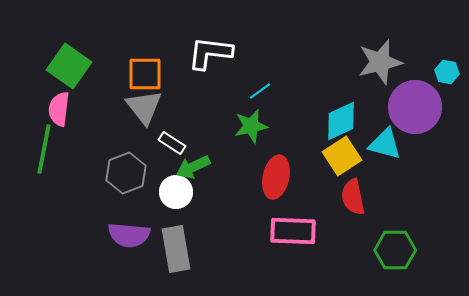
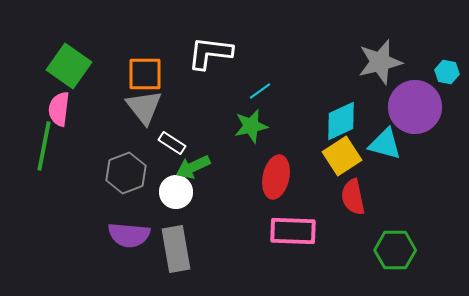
green line: moved 3 px up
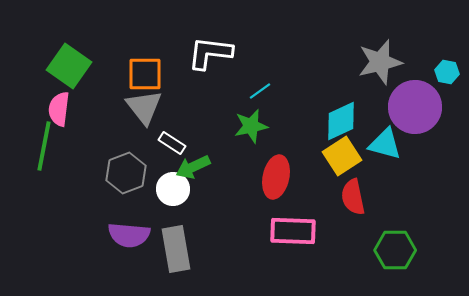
white circle: moved 3 px left, 3 px up
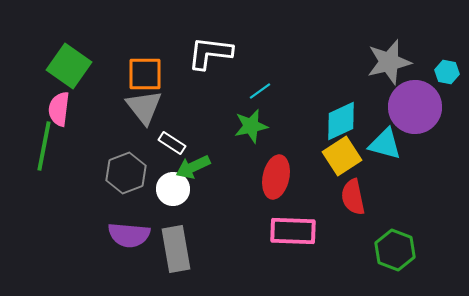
gray star: moved 9 px right
green hexagon: rotated 21 degrees clockwise
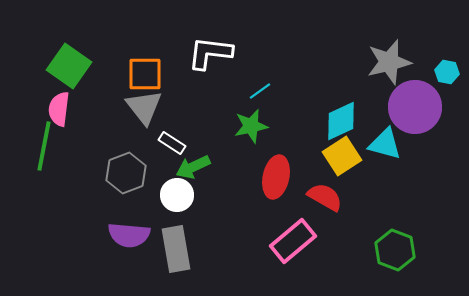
white circle: moved 4 px right, 6 px down
red semicircle: moved 28 px left; rotated 132 degrees clockwise
pink rectangle: moved 10 px down; rotated 42 degrees counterclockwise
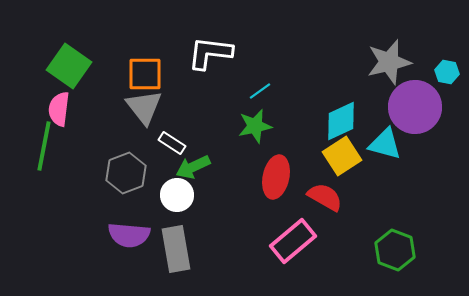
green star: moved 4 px right
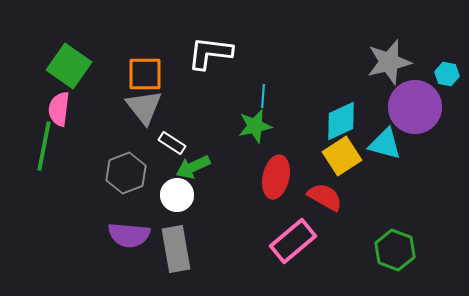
cyan hexagon: moved 2 px down
cyan line: moved 3 px right, 5 px down; rotated 50 degrees counterclockwise
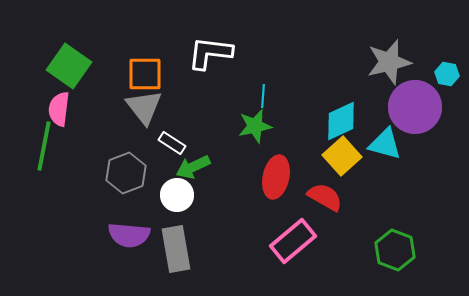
yellow square: rotated 9 degrees counterclockwise
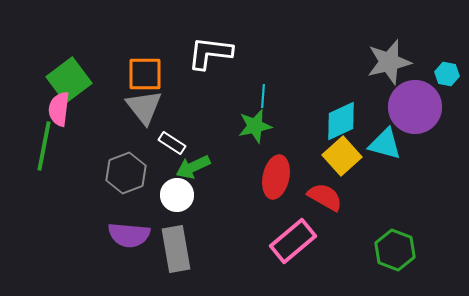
green square: moved 14 px down; rotated 18 degrees clockwise
